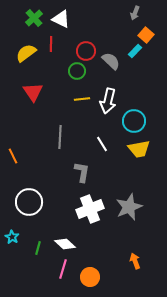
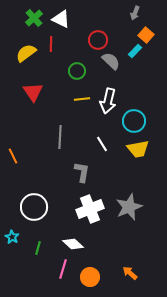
red circle: moved 12 px right, 11 px up
yellow trapezoid: moved 1 px left
white circle: moved 5 px right, 5 px down
white diamond: moved 8 px right
orange arrow: moved 5 px left, 12 px down; rotated 28 degrees counterclockwise
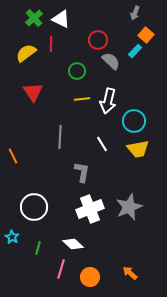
pink line: moved 2 px left
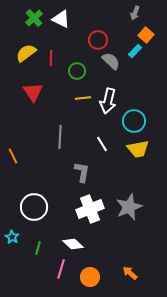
red line: moved 14 px down
yellow line: moved 1 px right, 1 px up
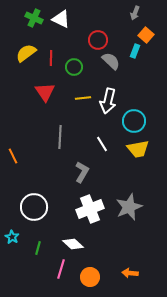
green cross: rotated 24 degrees counterclockwise
cyan rectangle: rotated 24 degrees counterclockwise
green circle: moved 3 px left, 4 px up
red triangle: moved 12 px right
gray L-shape: rotated 20 degrees clockwise
orange arrow: rotated 35 degrees counterclockwise
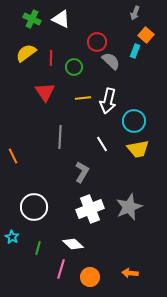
green cross: moved 2 px left, 1 px down
red circle: moved 1 px left, 2 px down
